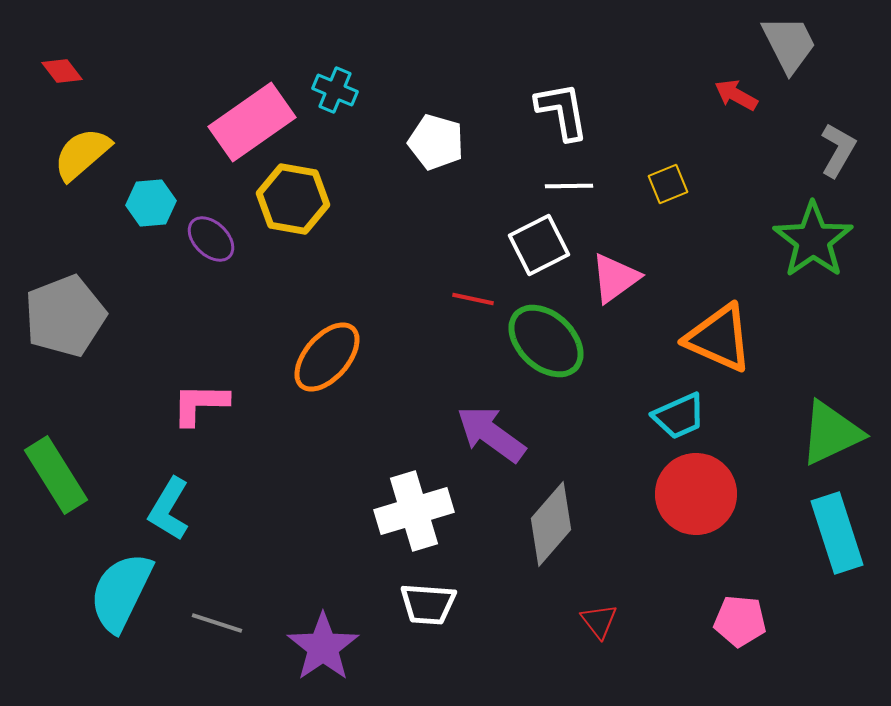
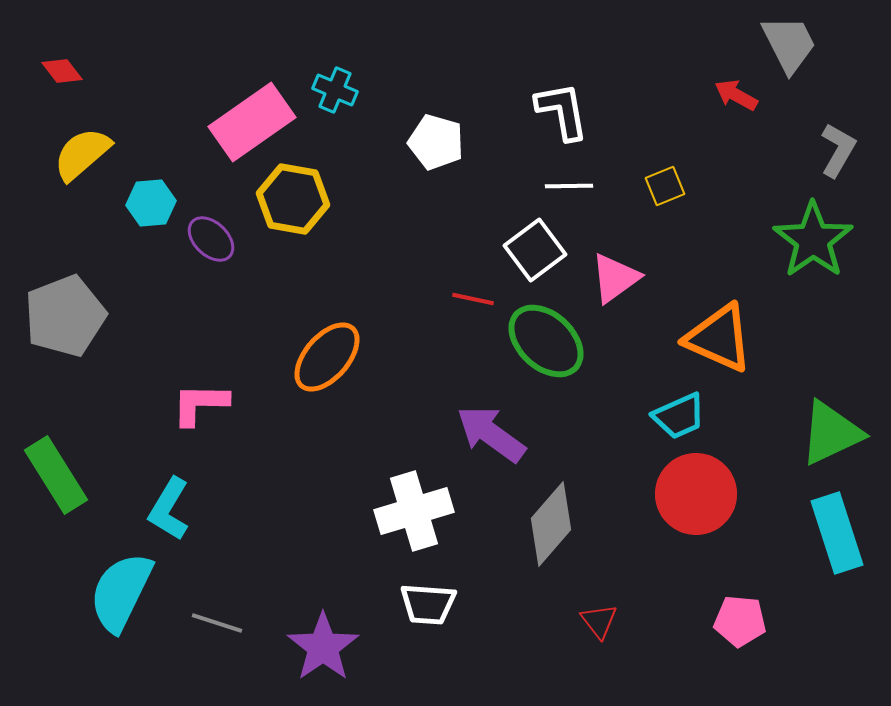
yellow square: moved 3 px left, 2 px down
white square: moved 4 px left, 5 px down; rotated 10 degrees counterclockwise
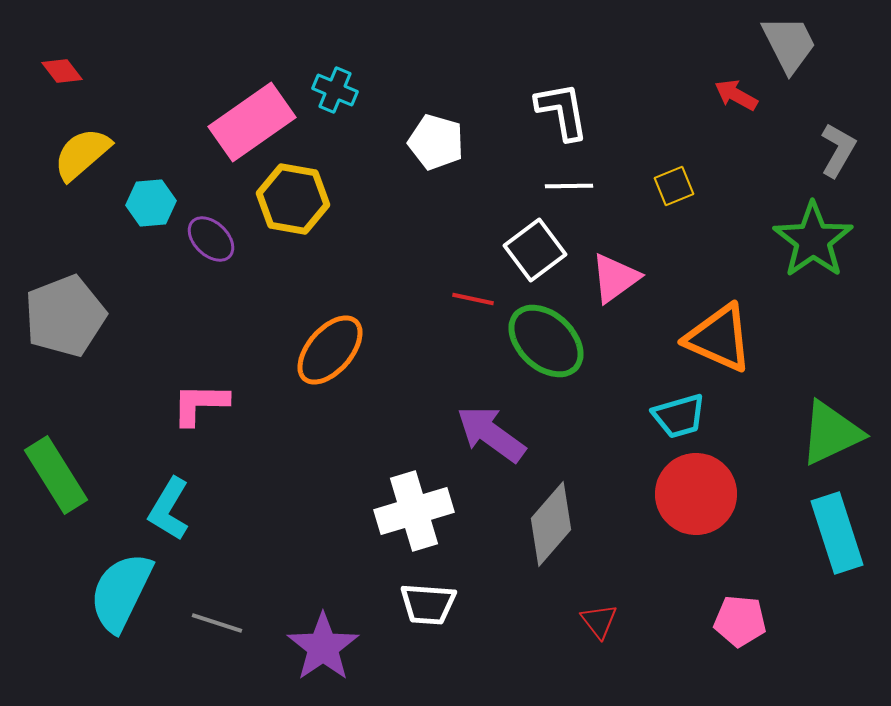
yellow square: moved 9 px right
orange ellipse: moved 3 px right, 7 px up
cyan trapezoid: rotated 8 degrees clockwise
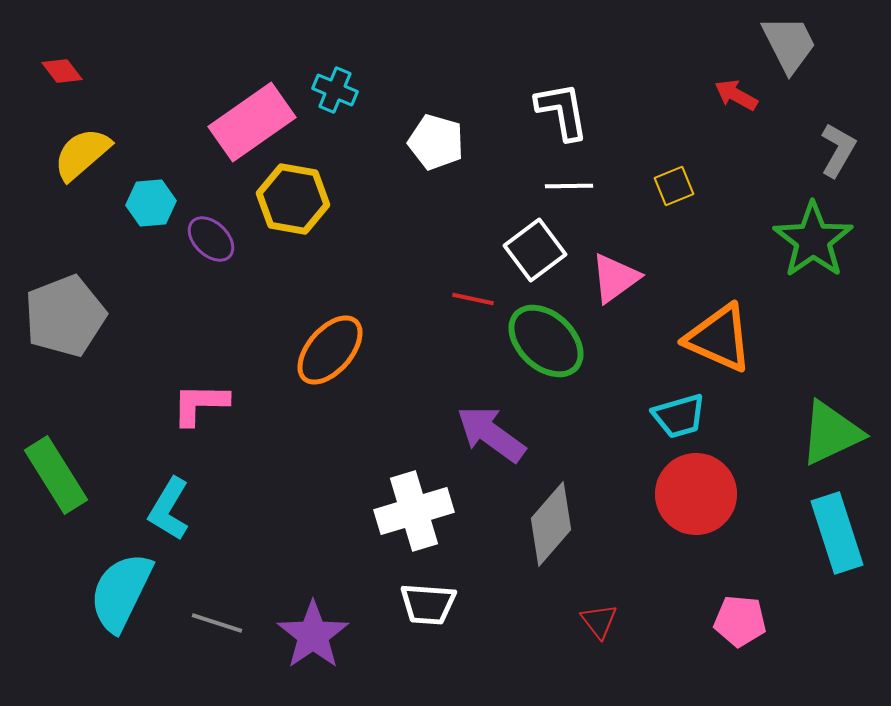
purple star: moved 10 px left, 12 px up
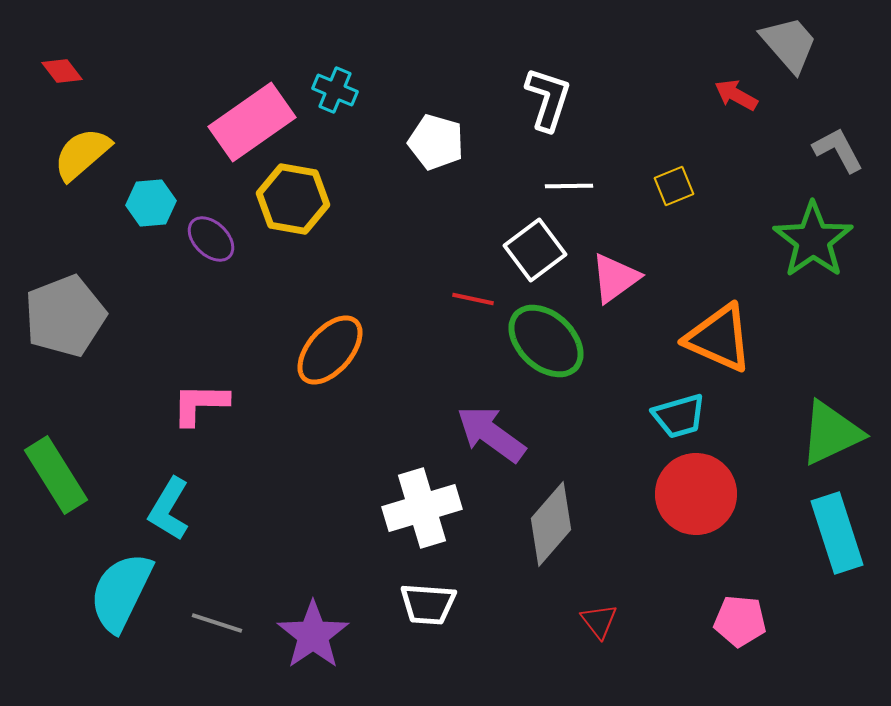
gray trapezoid: rotated 14 degrees counterclockwise
white L-shape: moved 14 px left, 12 px up; rotated 28 degrees clockwise
gray L-shape: rotated 58 degrees counterclockwise
white cross: moved 8 px right, 3 px up
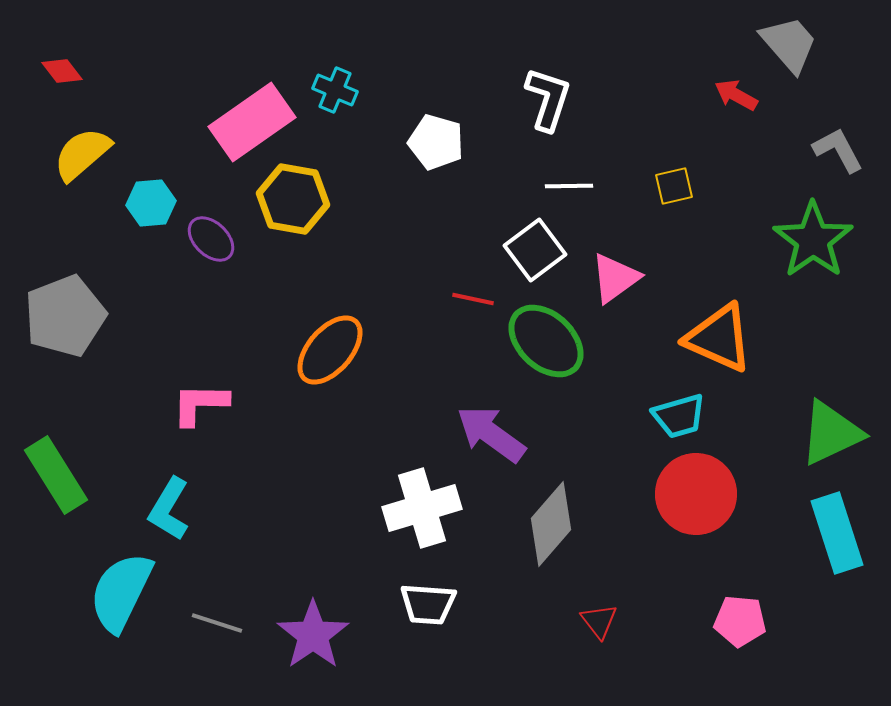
yellow square: rotated 9 degrees clockwise
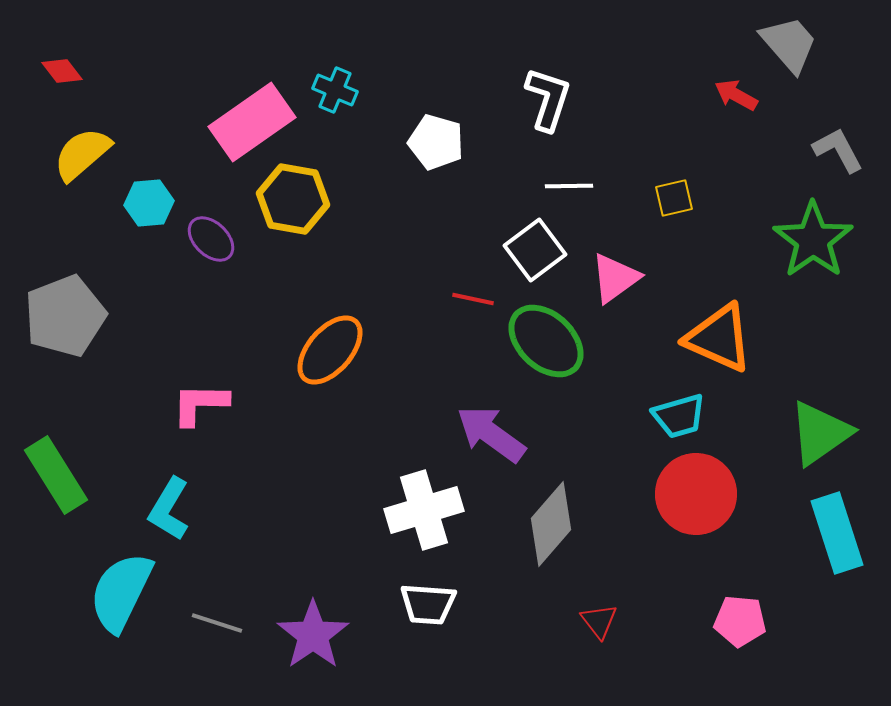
yellow square: moved 12 px down
cyan hexagon: moved 2 px left
green triangle: moved 11 px left; rotated 10 degrees counterclockwise
white cross: moved 2 px right, 2 px down
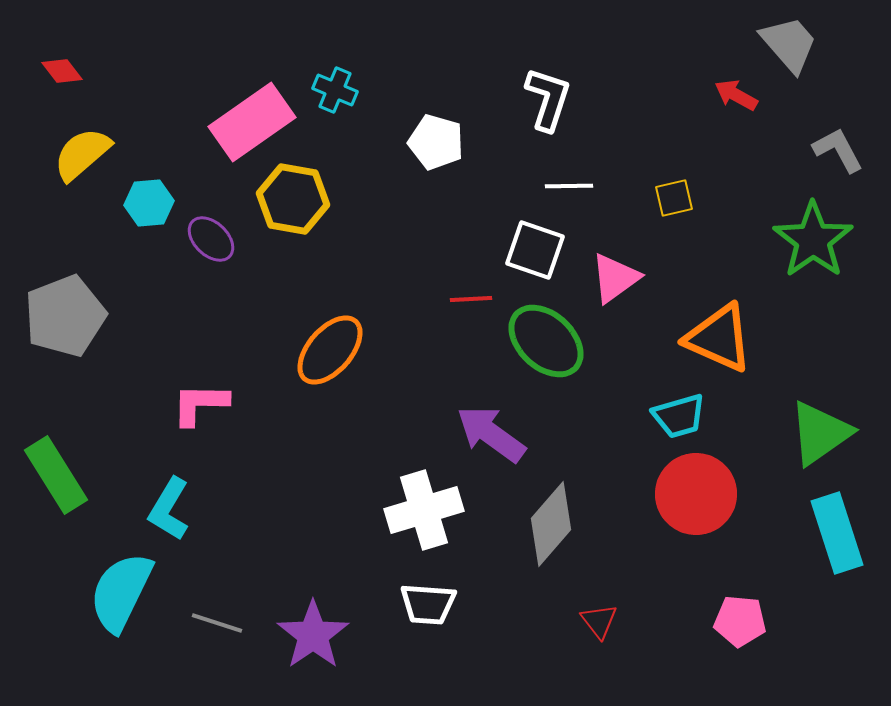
white square: rotated 34 degrees counterclockwise
red line: moved 2 px left; rotated 15 degrees counterclockwise
